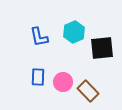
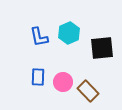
cyan hexagon: moved 5 px left, 1 px down
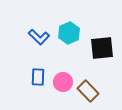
blue L-shape: rotated 35 degrees counterclockwise
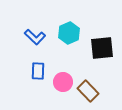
blue L-shape: moved 4 px left
blue rectangle: moved 6 px up
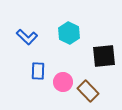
cyan hexagon: rotated 10 degrees counterclockwise
blue L-shape: moved 8 px left
black square: moved 2 px right, 8 px down
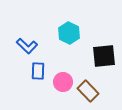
blue L-shape: moved 9 px down
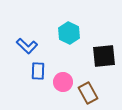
brown rectangle: moved 2 px down; rotated 15 degrees clockwise
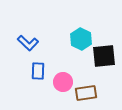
cyan hexagon: moved 12 px right, 6 px down
blue L-shape: moved 1 px right, 3 px up
brown rectangle: moved 2 px left; rotated 70 degrees counterclockwise
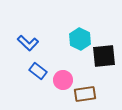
cyan hexagon: moved 1 px left
blue rectangle: rotated 54 degrees counterclockwise
pink circle: moved 2 px up
brown rectangle: moved 1 px left, 1 px down
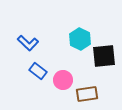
brown rectangle: moved 2 px right
